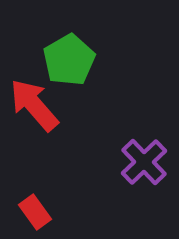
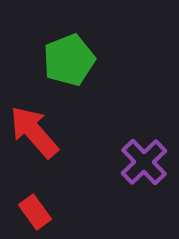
green pentagon: rotated 9 degrees clockwise
red arrow: moved 27 px down
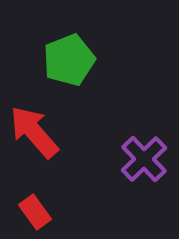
purple cross: moved 3 px up
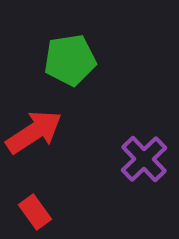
green pentagon: moved 1 px right; rotated 12 degrees clockwise
red arrow: rotated 98 degrees clockwise
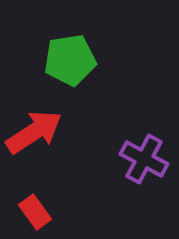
purple cross: rotated 18 degrees counterclockwise
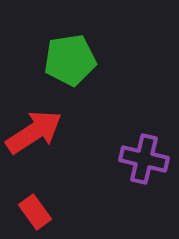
purple cross: rotated 15 degrees counterclockwise
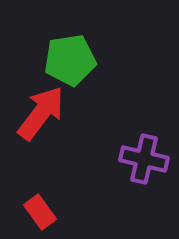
red arrow: moved 7 px right, 19 px up; rotated 20 degrees counterclockwise
red rectangle: moved 5 px right
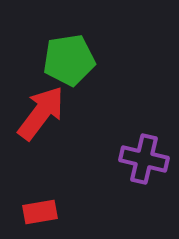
green pentagon: moved 1 px left
red rectangle: rotated 64 degrees counterclockwise
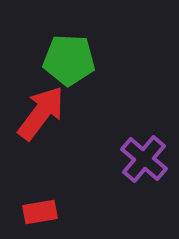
green pentagon: rotated 12 degrees clockwise
purple cross: rotated 27 degrees clockwise
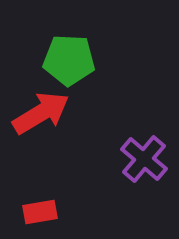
red arrow: rotated 22 degrees clockwise
